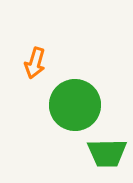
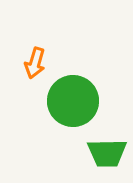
green circle: moved 2 px left, 4 px up
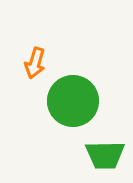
green trapezoid: moved 2 px left, 2 px down
